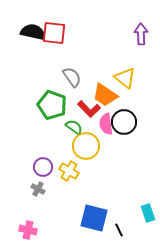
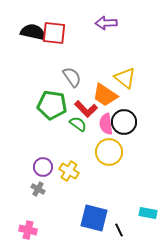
purple arrow: moved 35 px left, 11 px up; rotated 90 degrees counterclockwise
green pentagon: rotated 12 degrees counterclockwise
red L-shape: moved 3 px left
green semicircle: moved 4 px right, 3 px up
yellow circle: moved 23 px right, 6 px down
cyan rectangle: rotated 60 degrees counterclockwise
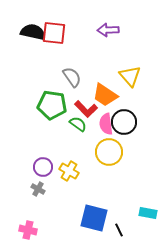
purple arrow: moved 2 px right, 7 px down
yellow triangle: moved 5 px right, 2 px up; rotated 10 degrees clockwise
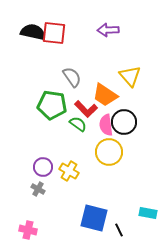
pink semicircle: moved 1 px down
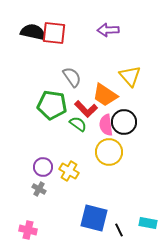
gray cross: moved 1 px right
cyan rectangle: moved 10 px down
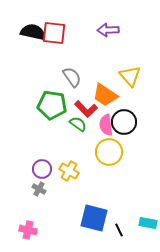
purple circle: moved 1 px left, 2 px down
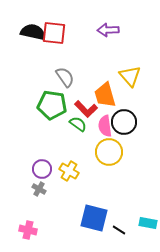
gray semicircle: moved 7 px left
orange trapezoid: rotated 40 degrees clockwise
pink semicircle: moved 1 px left, 1 px down
black line: rotated 32 degrees counterclockwise
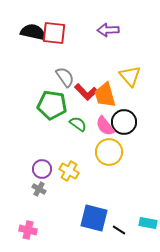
red L-shape: moved 17 px up
pink semicircle: rotated 30 degrees counterclockwise
